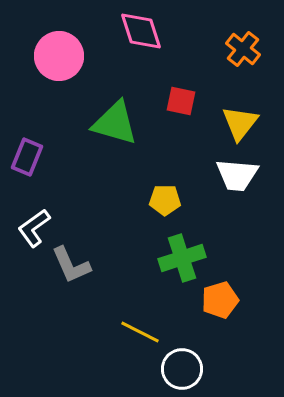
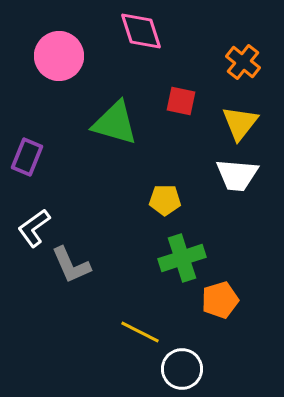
orange cross: moved 13 px down
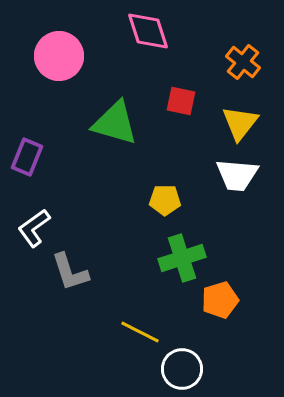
pink diamond: moved 7 px right
gray L-shape: moved 1 px left, 7 px down; rotated 6 degrees clockwise
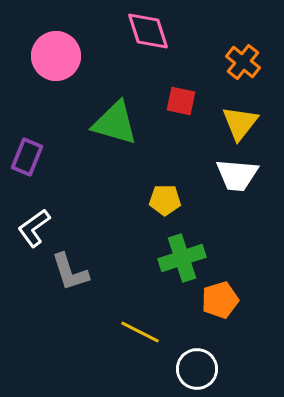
pink circle: moved 3 px left
white circle: moved 15 px right
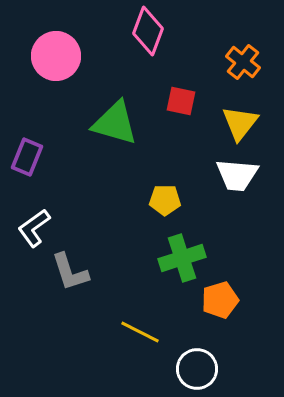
pink diamond: rotated 39 degrees clockwise
